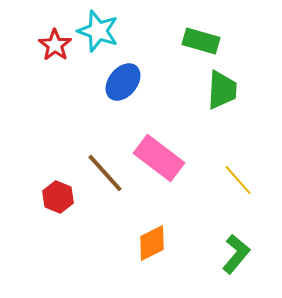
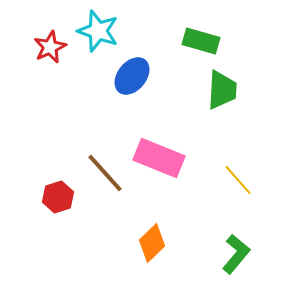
red star: moved 5 px left, 2 px down; rotated 12 degrees clockwise
blue ellipse: moved 9 px right, 6 px up
pink rectangle: rotated 15 degrees counterclockwise
red hexagon: rotated 20 degrees clockwise
orange diamond: rotated 18 degrees counterclockwise
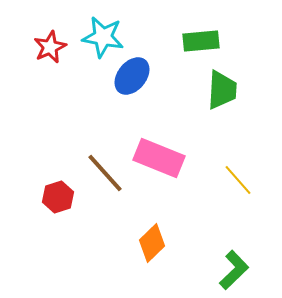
cyan star: moved 5 px right, 6 px down; rotated 9 degrees counterclockwise
green rectangle: rotated 21 degrees counterclockwise
green L-shape: moved 2 px left, 16 px down; rotated 6 degrees clockwise
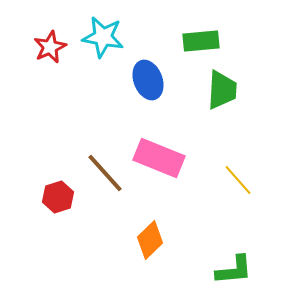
blue ellipse: moved 16 px right, 4 px down; rotated 60 degrees counterclockwise
orange diamond: moved 2 px left, 3 px up
green L-shape: rotated 39 degrees clockwise
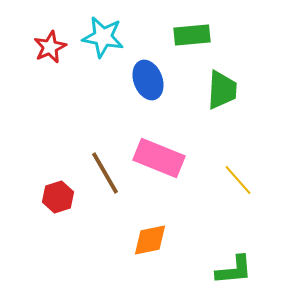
green rectangle: moved 9 px left, 6 px up
brown line: rotated 12 degrees clockwise
orange diamond: rotated 33 degrees clockwise
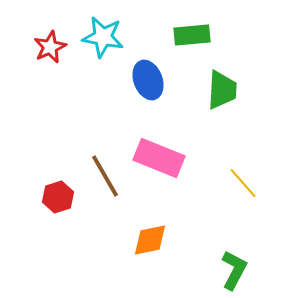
brown line: moved 3 px down
yellow line: moved 5 px right, 3 px down
green L-shape: rotated 57 degrees counterclockwise
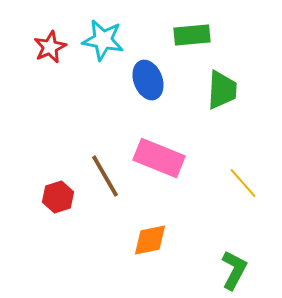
cyan star: moved 3 px down
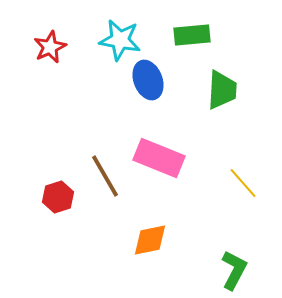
cyan star: moved 17 px right
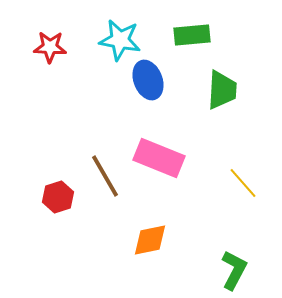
red star: rotated 28 degrees clockwise
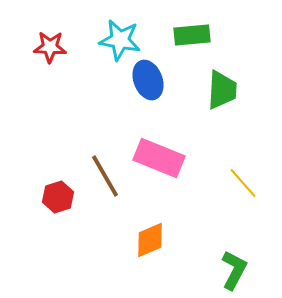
orange diamond: rotated 12 degrees counterclockwise
